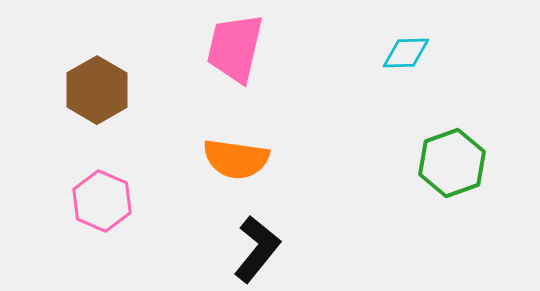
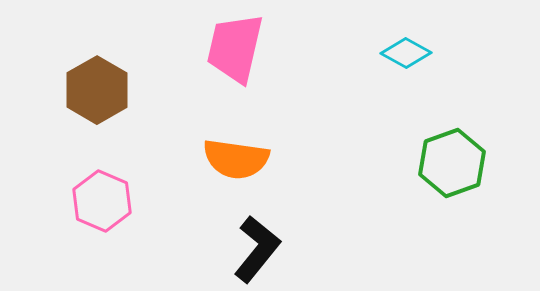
cyan diamond: rotated 30 degrees clockwise
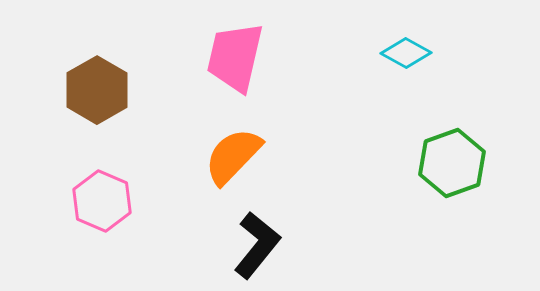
pink trapezoid: moved 9 px down
orange semicircle: moved 3 px left, 3 px up; rotated 126 degrees clockwise
black L-shape: moved 4 px up
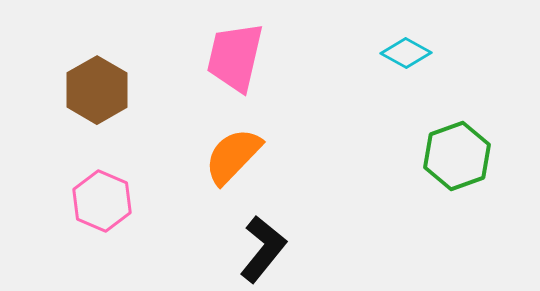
green hexagon: moved 5 px right, 7 px up
black L-shape: moved 6 px right, 4 px down
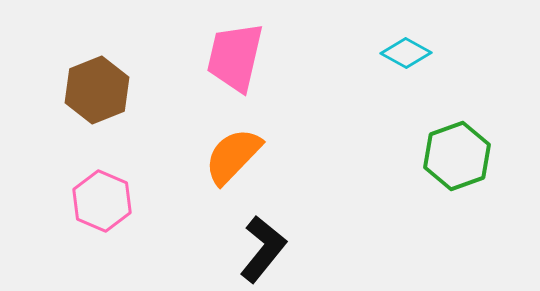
brown hexagon: rotated 8 degrees clockwise
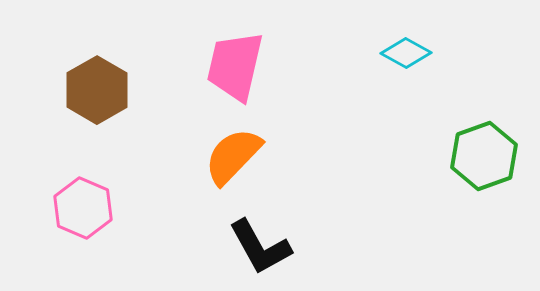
pink trapezoid: moved 9 px down
brown hexagon: rotated 8 degrees counterclockwise
green hexagon: moved 27 px right
pink hexagon: moved 19 px left, 7 px down
black L-shape: moved 3 px left, 2 px up; rotated 112 degrees clockwise
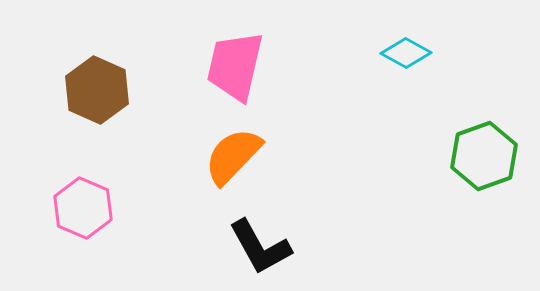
brown hexagon: rotated 6 degrees counterclockwise
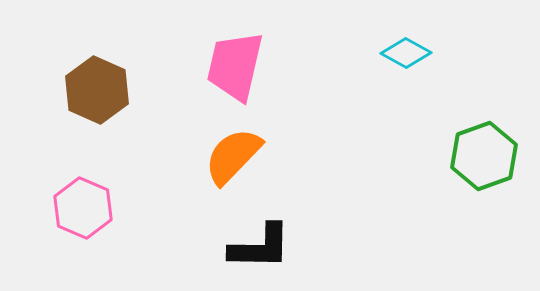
black L-shape: rotated 60 degrees counterclockwise
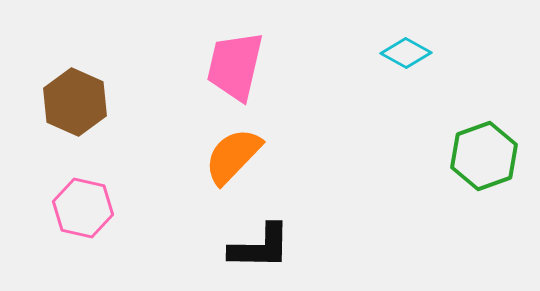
brown hexagon: moved 22 px left, 12 px down
pink hexagon: rotated 10 degrees counterclockwise
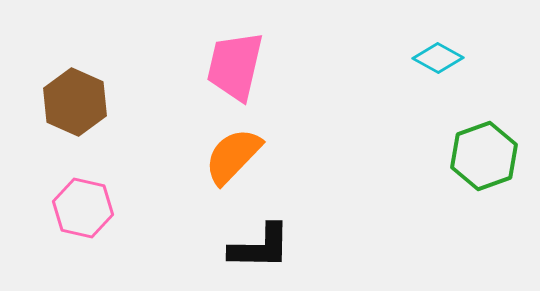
cyan diamond: moved 32 px right, 5 px down
